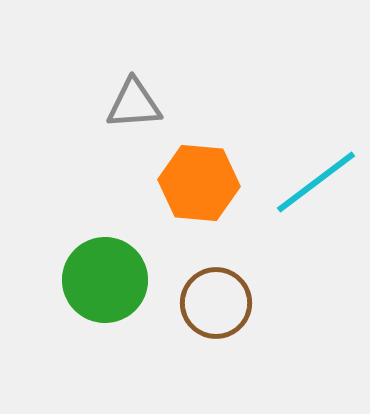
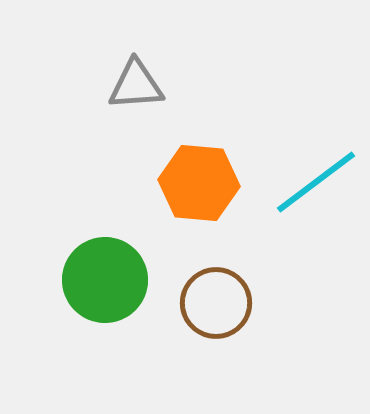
gray triangle: moved 2 px right, 19 px up
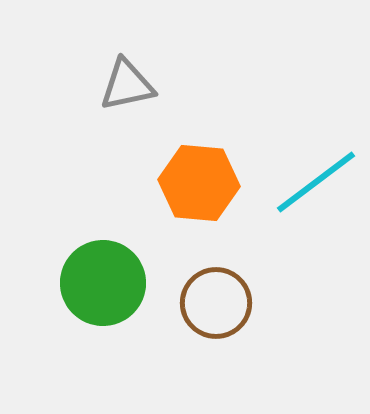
gray triangle: moved 9 px left; rotated 8 degrees counterclockwise
green circle: moved 2 px left, 3 px down
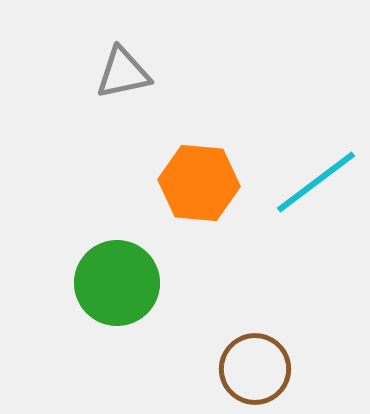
gray triangle: moved 4 px left, 12 px up
green circle: moved 14 px right
brown circle: moved 39 px right, 66 px down
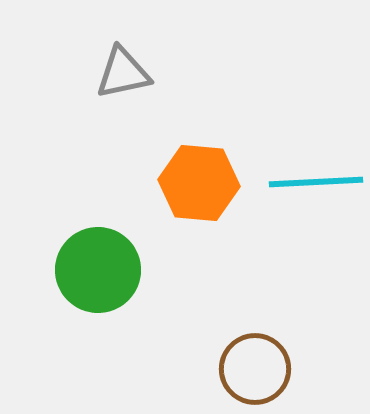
cyan line: rotated 34 degrees clockwise
green circle: moved 19 px left, 13 px up
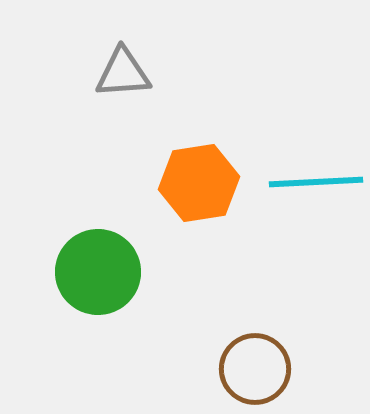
gray triangle: rotated 8 degrees clockwise
orange hexagon: rotated 14 degrees counterclockwise
green circle: moved 2 px down
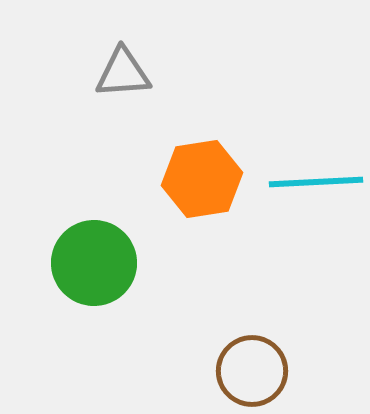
orange hexagon: moved 3 px right, 4 px up
green circle: moved 4 px left, 9 px up
brown circle: moved 3 px left, 2 px down
